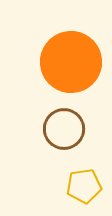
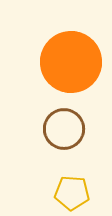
yellow pentagon: moved 12 px left, 7 px down; rotated 12 degrees clockwise
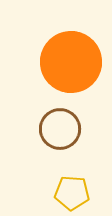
brown circle: moved 4 px left
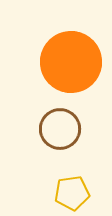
yellow pentagon: rotated 12 degrees counterclockwise
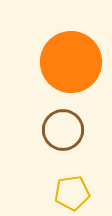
brown circle: moved 3 px right, 1 px down
